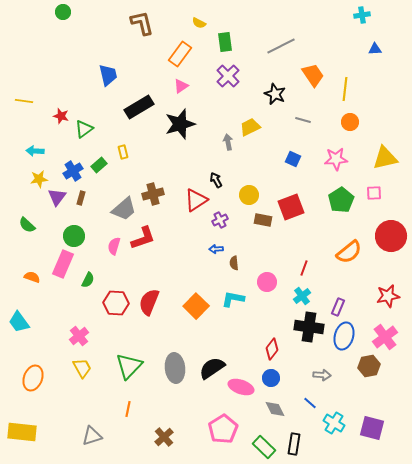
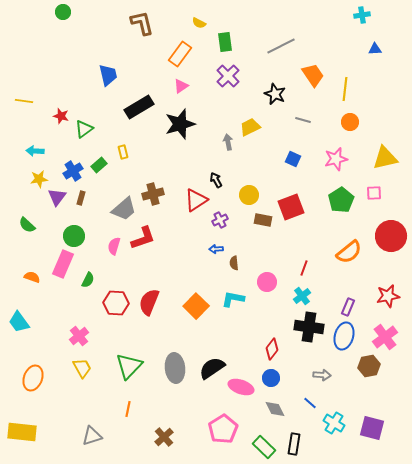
pink star at (336, 159): rotated 10 degrees counterclockwise
purple rectangle at (338, 307): moved 10 px right
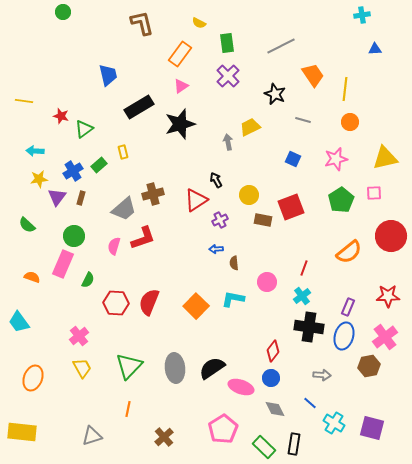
green rectangle at (225, 42): moved 2 px right, 1 px down
red star at (388, 296): rotated 10 degrees clockwise
red diamond at (272, 349): moved 1 px right, 2 px down
